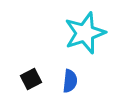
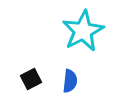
cyan star: moved 2 px left, 2 px up; rotated 9 degrees counterclockwise
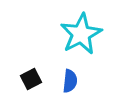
cyan star: moved 2 px left, 3 px down
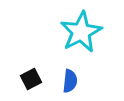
cyan star: moved 2 px up
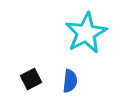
cyan star: moved 5 px right, 1 px down
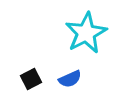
blue semicircle: moved 2 px up; rotated 60 degrees clockwise
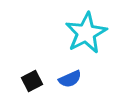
black square: moved 1 px right, 2 px down
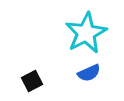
blue semicircle: moved 19 px right, 6 px up
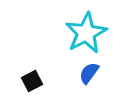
blue semicircle: rotated 150 degrees clockwise
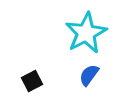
blue semicircle: moved 2 px down
